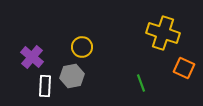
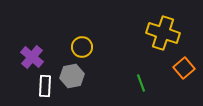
orange square: rotated 25 degrees clockwise
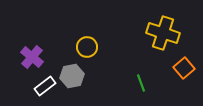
yellow circle: moved 5 px right
white rectangle: rotated 50 degrees clockwise
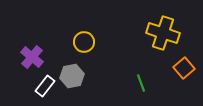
yellow circle: moved 3 px left, 5 px up
white rectangle: rotated 15 degrees counterclockwise
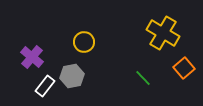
yellow cross: rotated 12 degrees clockwise
green line: moved 2 px right, 5 px up; rotated 24 degrees counterclockwise
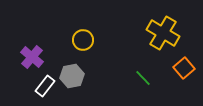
yellow circle: moved 1 px left, 2 px up
